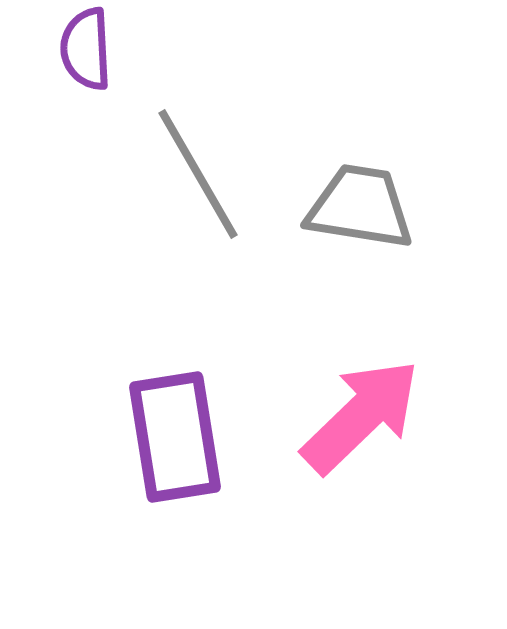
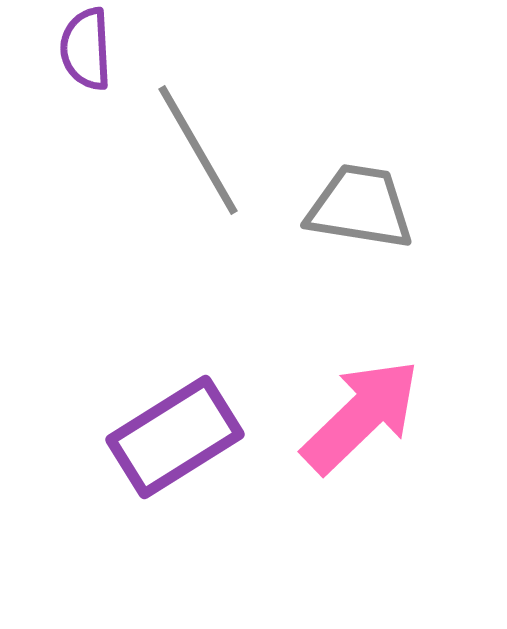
gray line: moved 24 px up
purple rectangle: rotated 67 degrees clockwise
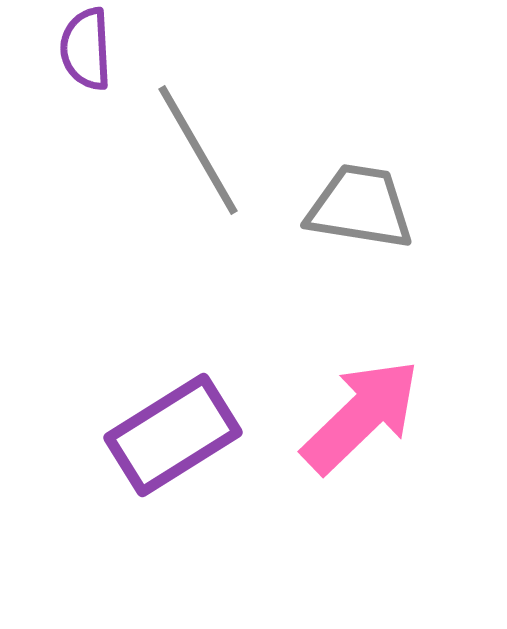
purple rectangle: moved 2 px left, 2 px up
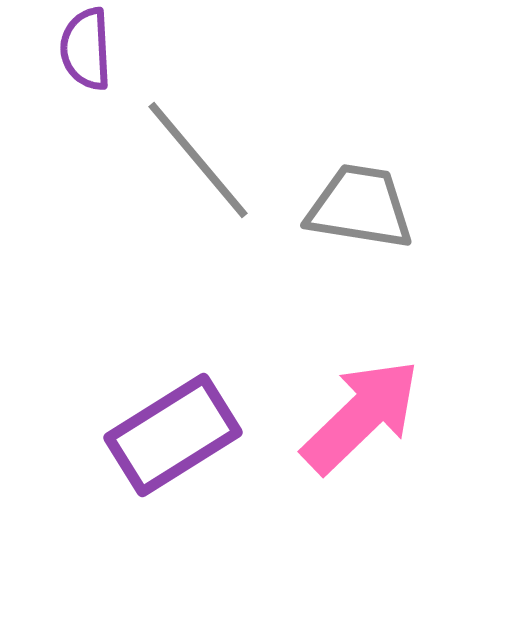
gray line: moved 10 px down; rotated 10 degrees counterclockwise
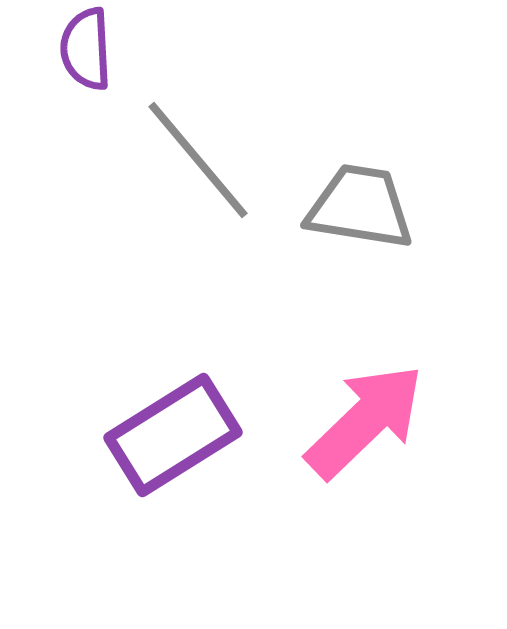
pink arrow: moved 4 px right, 5 px down
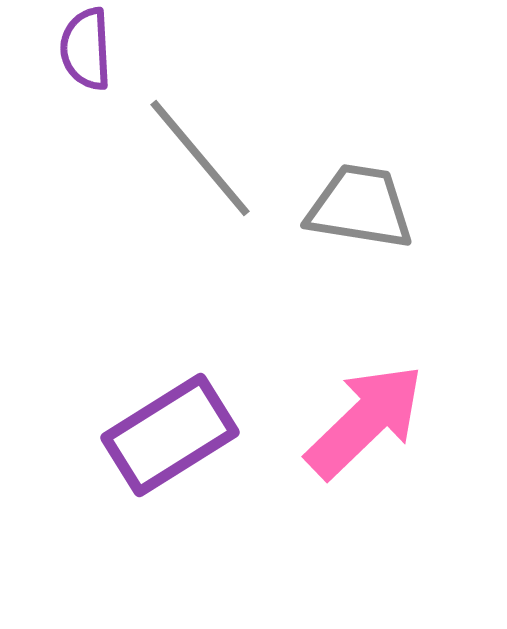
gray line: moved 2 px right, 2 px up
purple rectangle: moved 3 px left
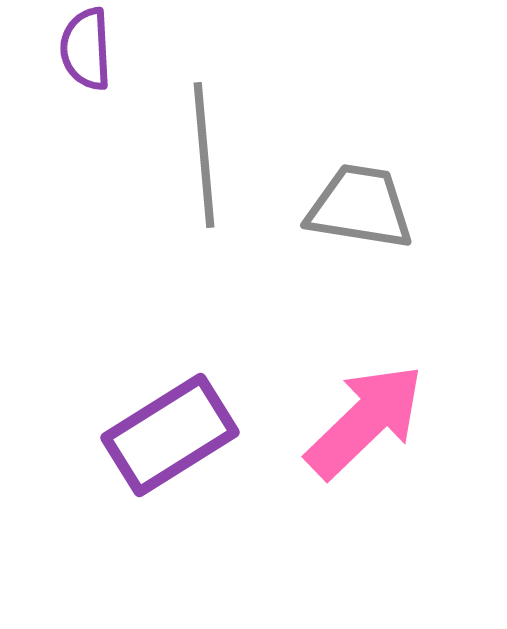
gray line: moved 4 px right, 3 px up; rotated 35 degrees clockwise
